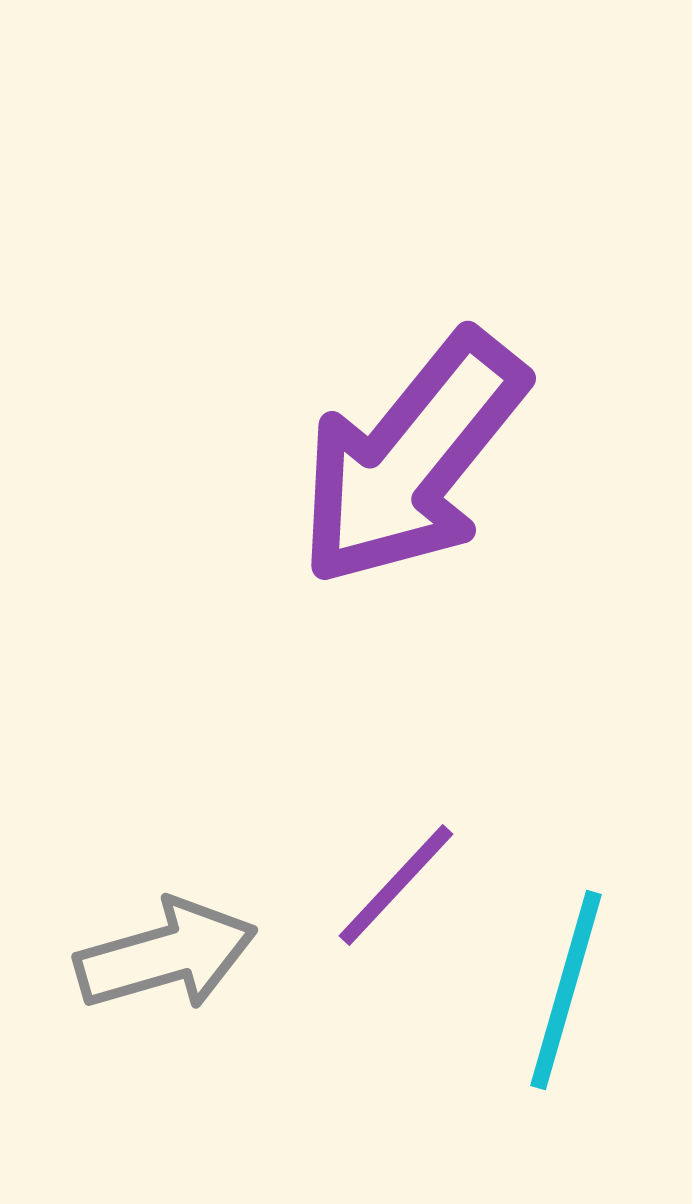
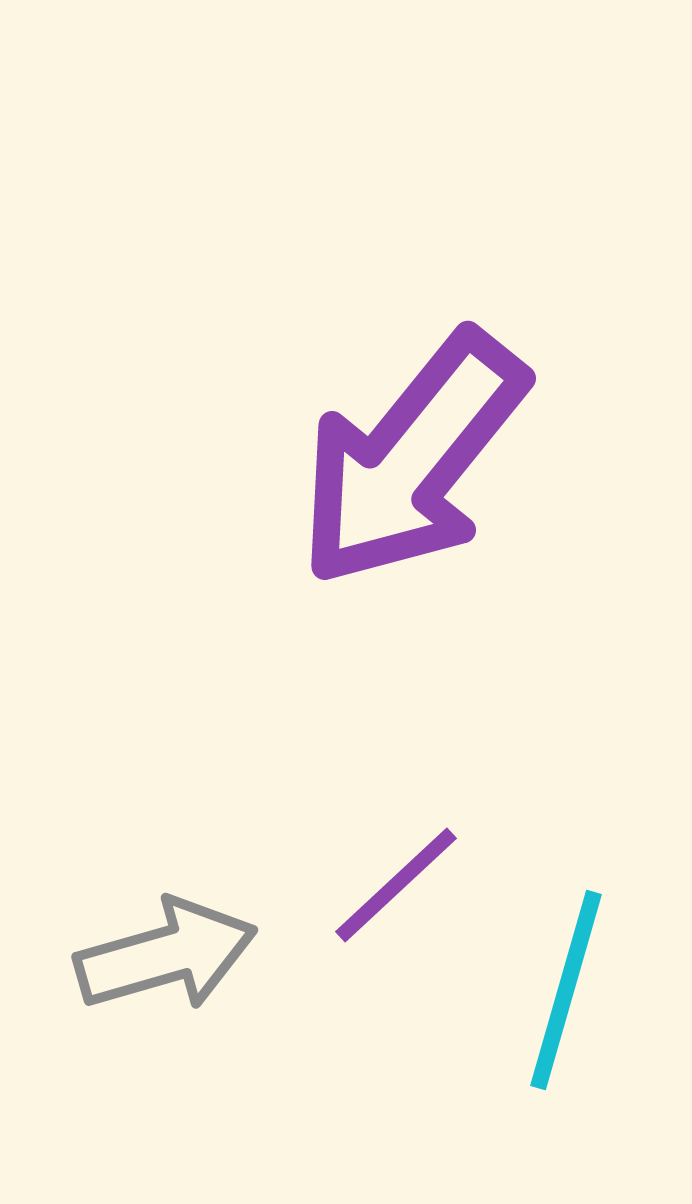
purple line: rotated 4 degrees clockwise
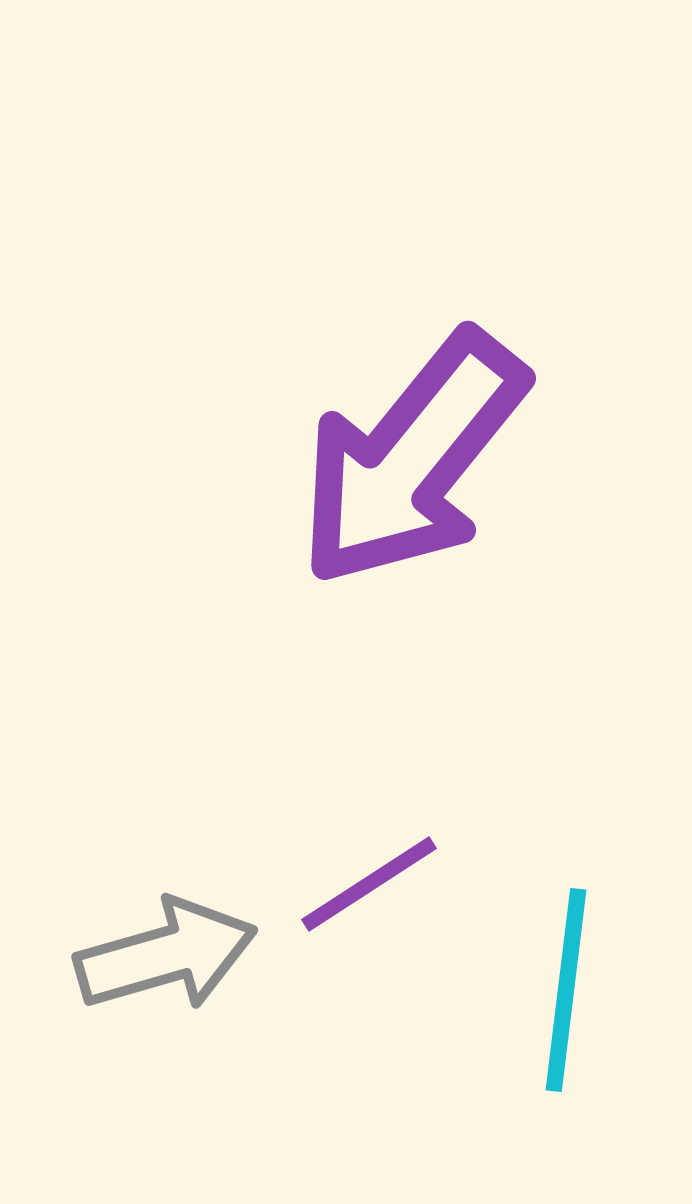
purple line: moved 27 px left, 1 px up; rotated 10 degrees clockwise
cyan line: rotated 9 degrees counterclockwise
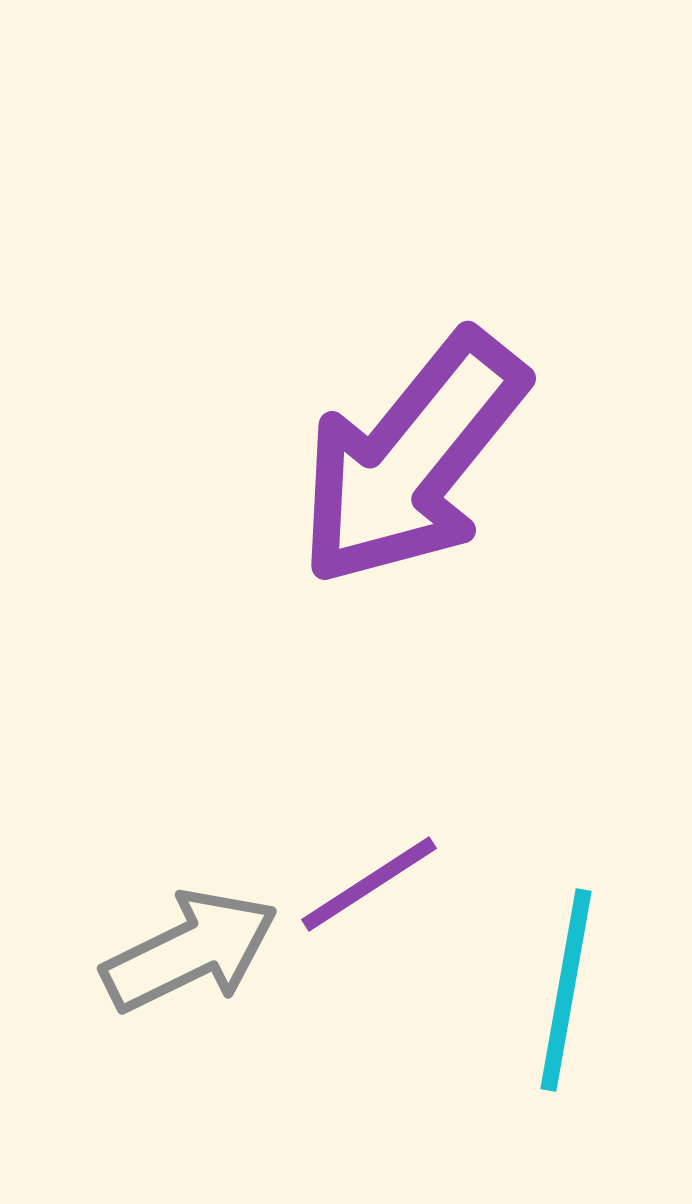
gray arrow: moved 24 px right, 4 px up; rotated 10 degrees counterclockwise
cyan line: rotated 3 degrees clockwise
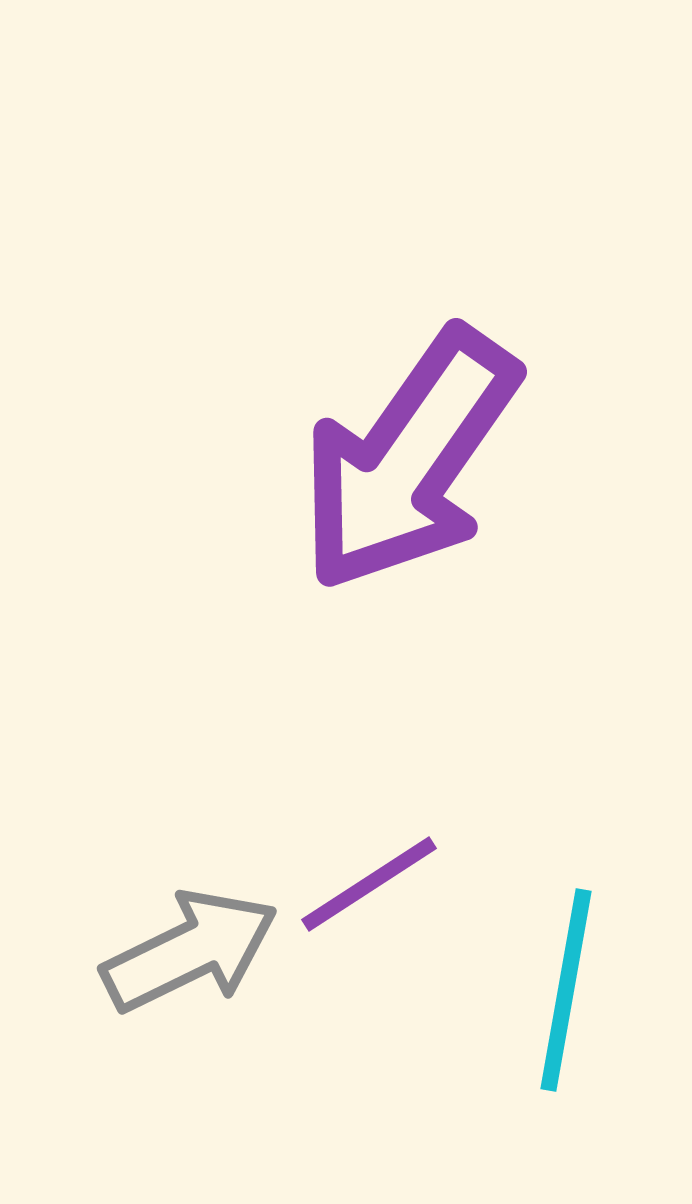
purple arrow: moved 3 px left, 1 px down; rotated 4 degrees counterclockwise
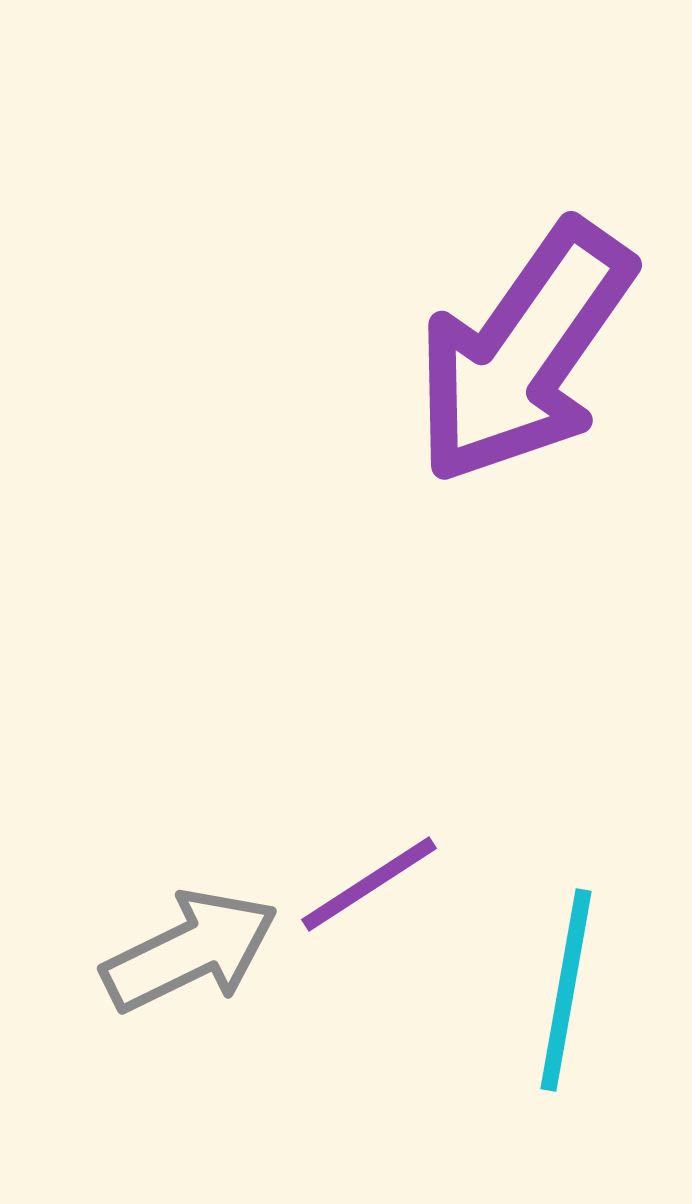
purple arrow: moved 115 px right, 107 px up
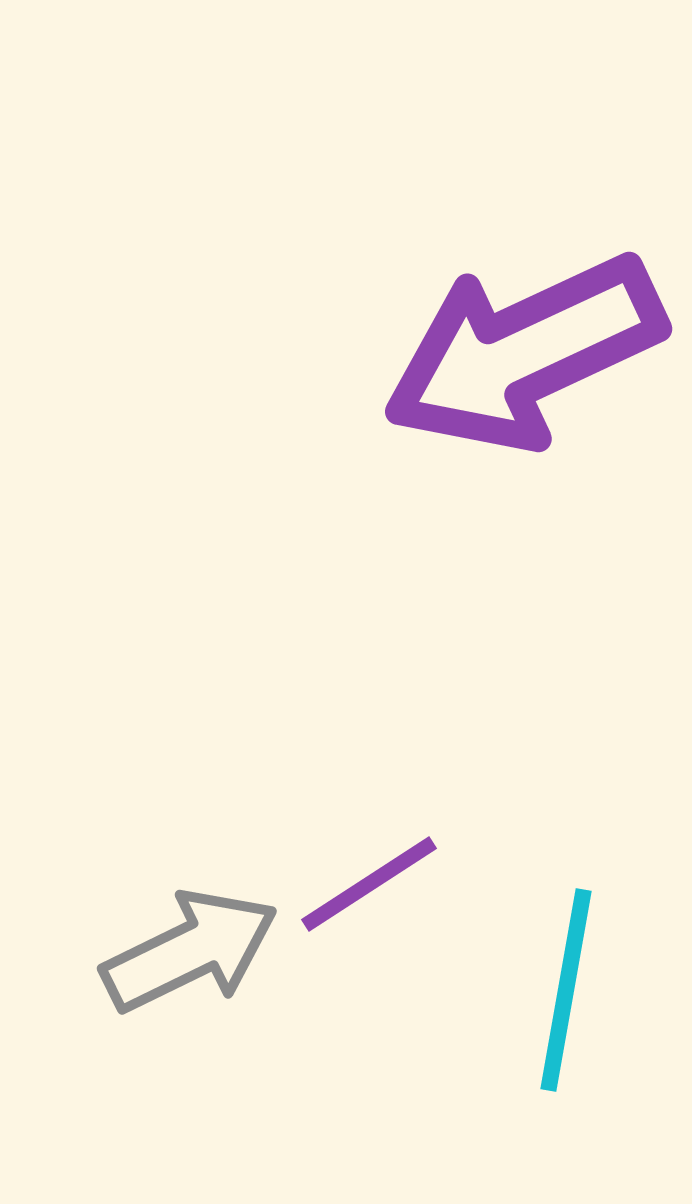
purple arrow: rotated 30 degrees clockwise
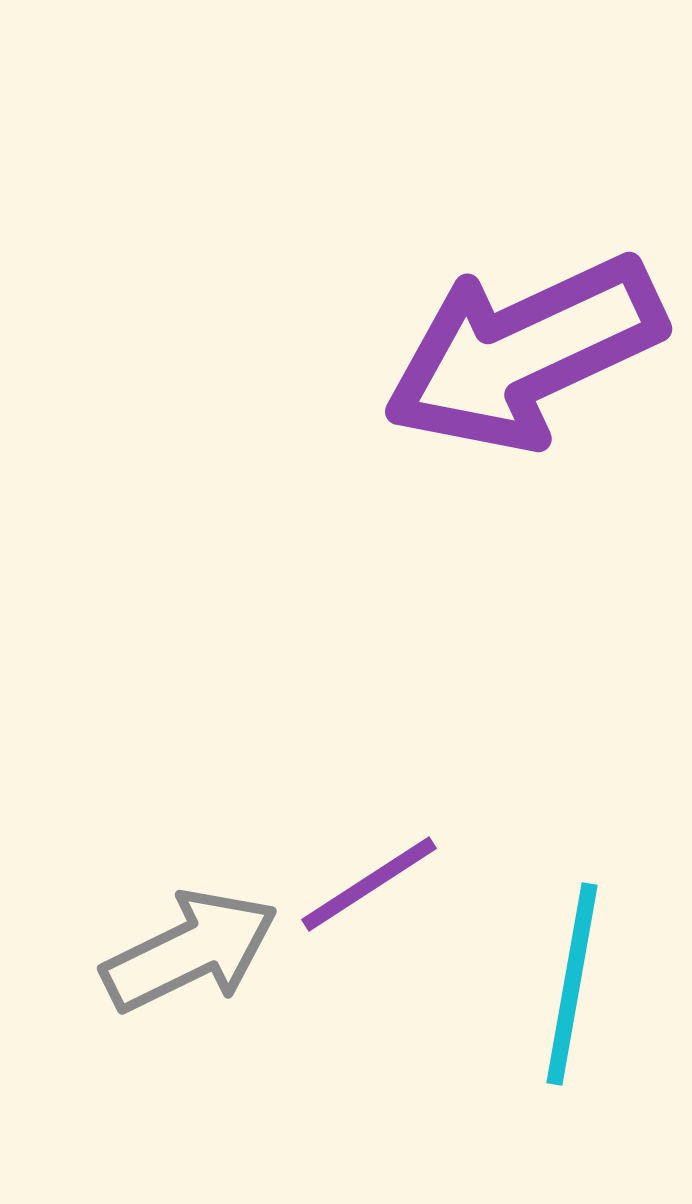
cyan line: moved 6 px right, 6 px up
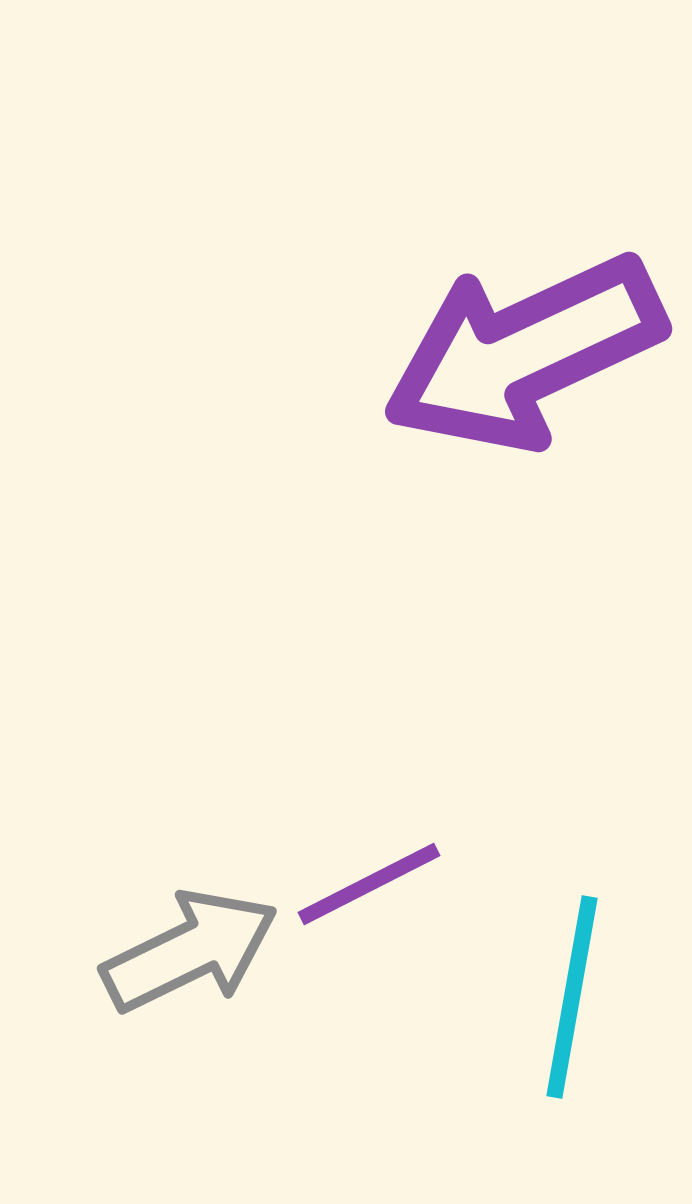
purple line: rotated 6 degrees clockwise
cyan line: moved 13 px down
